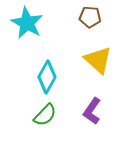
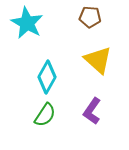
green semicircle: rotated 10 degrees counterclockwise
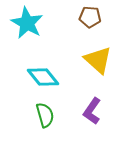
cyan diamond: moved 4 px left; rotated 68 degrees counterclockwise
green semicircle: rotated 50 degrees counterclockwise
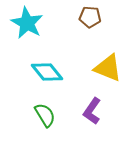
yellow triangle: moved 10 px right, 8 px down; rotated 20 degrees counterclockwise
cyan diamond: moved 4 px right, 5 px up
green semicircle: rotated 15 degrees counterclockwise
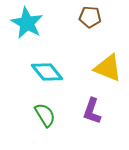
purple L-shape: rotated 16 degrees counterclockwise
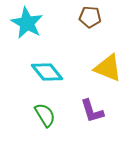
purple L-shape: rotated 36 degrees counterclockwise
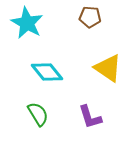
yellow triangle: rotated 12 degrees clockwise
purple L-shape: moved 2 px left, 6 px down
green semicircle: moved 7 px left, 1 px up
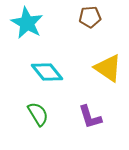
brown pentagon: rotated 10 degrees counterclockwise
